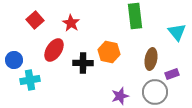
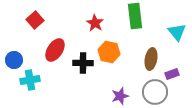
red star: moved 24 px right
red ellipse: moved 1 px right
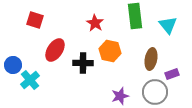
red square: rotated 30 degrees counterclockwise
cyan triangle: moved 9 px left, 7 px up
orange hexagon: moved 1 px right, 1 px up
blue circle: moved 1 px left, 5 px down
cyan cross: rotated 30 degrees counterclockwise
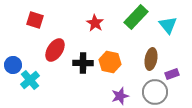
green rectangle: moved 1 px right, 1 px down; rotated 50 degrees clockwise
orange hexagon: moved 11 px down
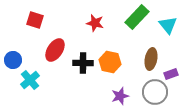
green rectangle: moved 1 px right
red star: rotated 18 degrees counterclockwise
blue circle: moved 5 px up
purple rectangle: moved 1 px left
